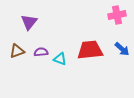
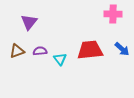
pink cross: moved 4 px left, 1 px up; rotated 12 degrees clockwise
purple semicircle: moved 1 px left, 1 px up
cyan triangle: rotated 32 degrees clockwise
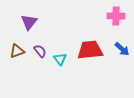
pink cross: moved 3 px right, 2 px down
purple semicircle: rotated 56 degrees clockwise
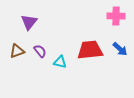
blue arrow: moved 2 px left
cyan triangle: moved 3 px down; rotated 40 degrees counterclockwise
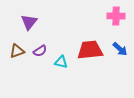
purple semicircle: rotated 96 degrees clockwise
cyan triangle: moved 1 px right
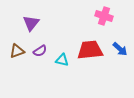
pink cross: moved 12 px left; rotated 18 degrees clockwise
purple triangle: moved 2 px right, 1 px down
cyan triangle: moved 1 px right, 2 px up
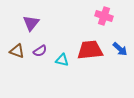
brown triangle: rotated 42 degrees clockwise
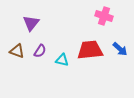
purple semicircle: rotated 24 degrees counterclockwise
